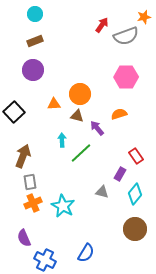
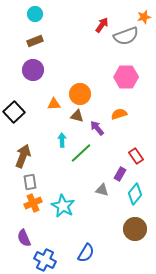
gray triangle: moved 2 px up
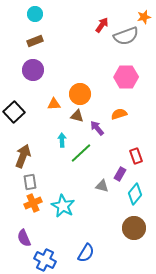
red rectangle: rotated 14 degrees clockwise
gray triangle: moved 4 px up
brown circle: moved 1 px left, 1 px up
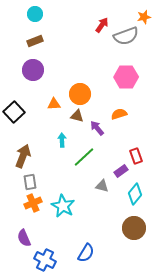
green line: moved 3 px right, 4 px down
purple rectangle: moved 1 px right, 3 px up; rotated 24 degrees clockwise
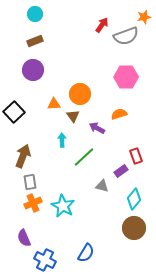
brown triangle: moved 4 px left; rotated 40 degrees clockwise
purple arrow: rotated 21 degrees counterclockwise
cyan diamond: moved 1 px left, 5 px down
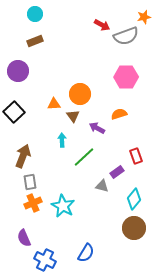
red arrow: rotated 84 degrees clockwise
purple circle: moved 15 px left, 1 px down
purple rectangle: moved 4 px left, 1 px down
